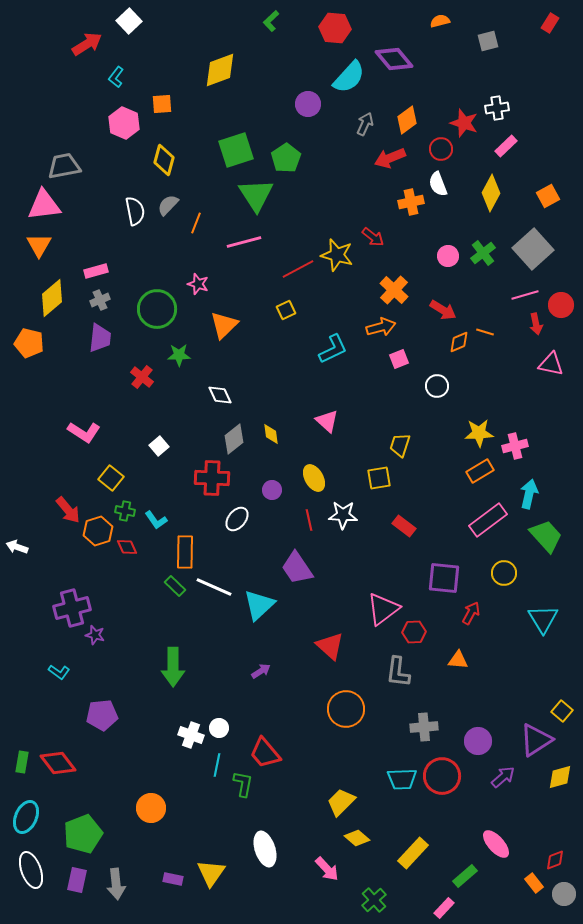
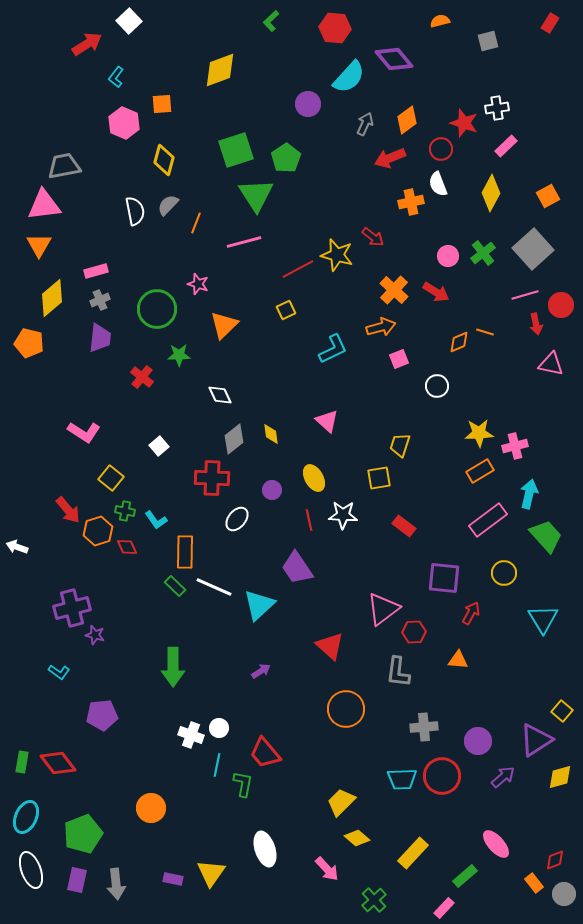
red arrow at (443, 310): moved 7 px left, 18 px up
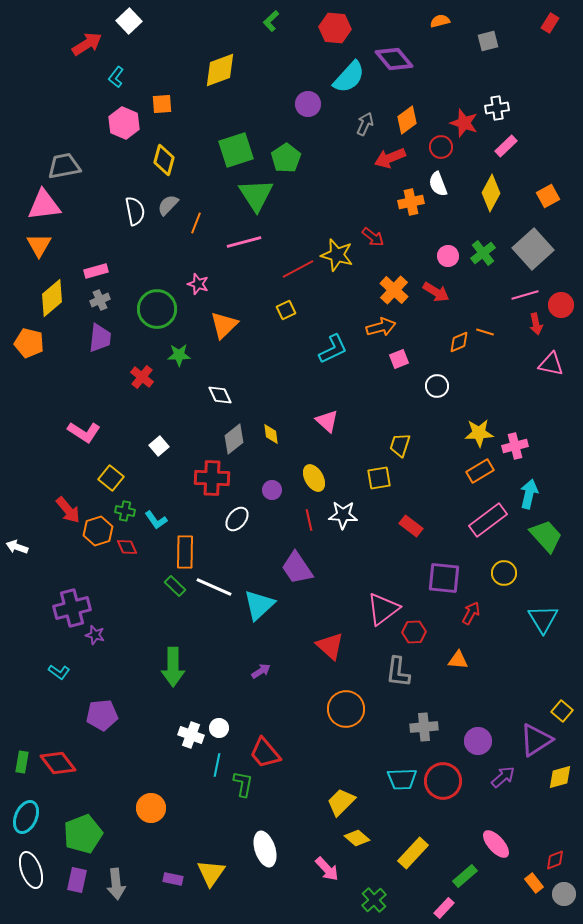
red circle at (441, 149): moved 2 px up
red rectangle at (404, 526): moved 7 px right
red circle at (442, 776): moved 1 px right, 5 px down
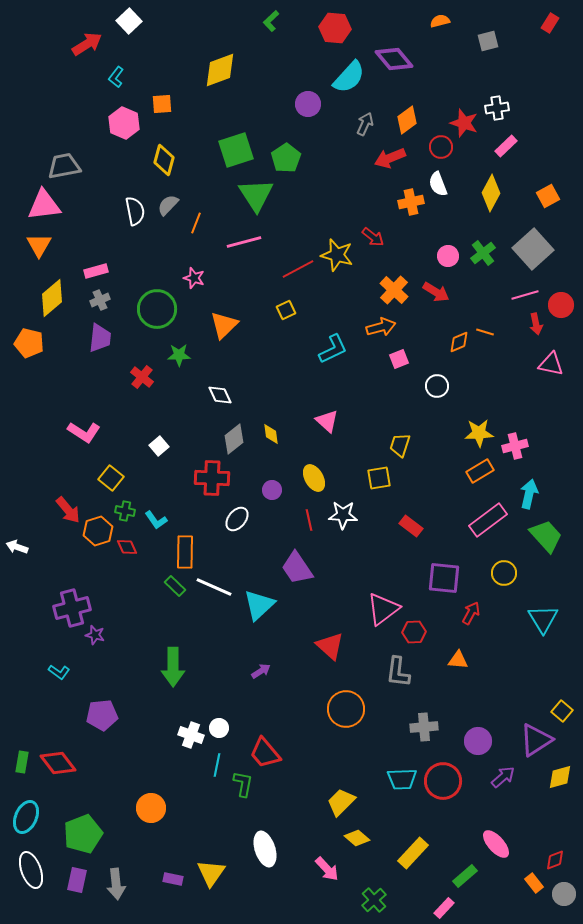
pink star at (198, 284): moved 4 px left, 6 px up
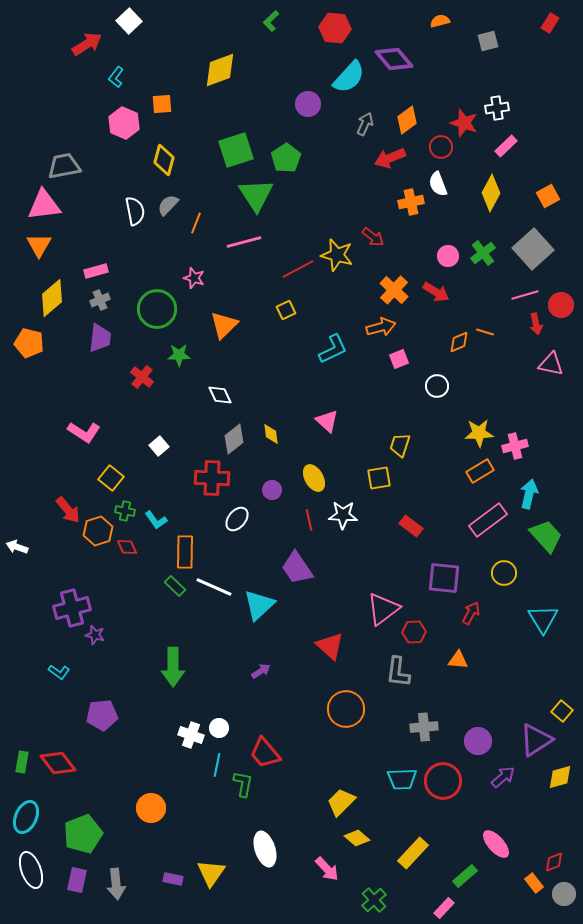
red diamond at (555, 860): moved 1 px left, 2 px down
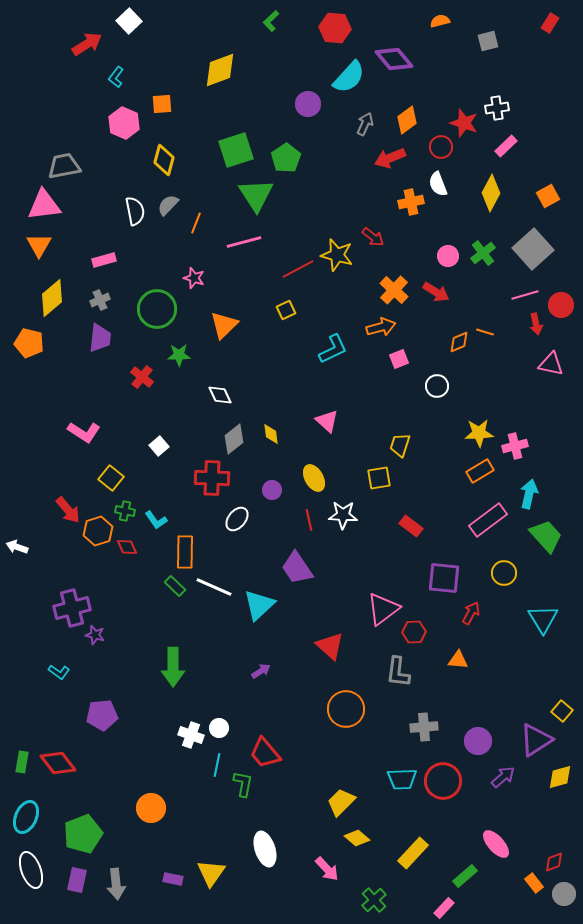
pink rectangle at (96, 271): moved 8 px right, 11 px up
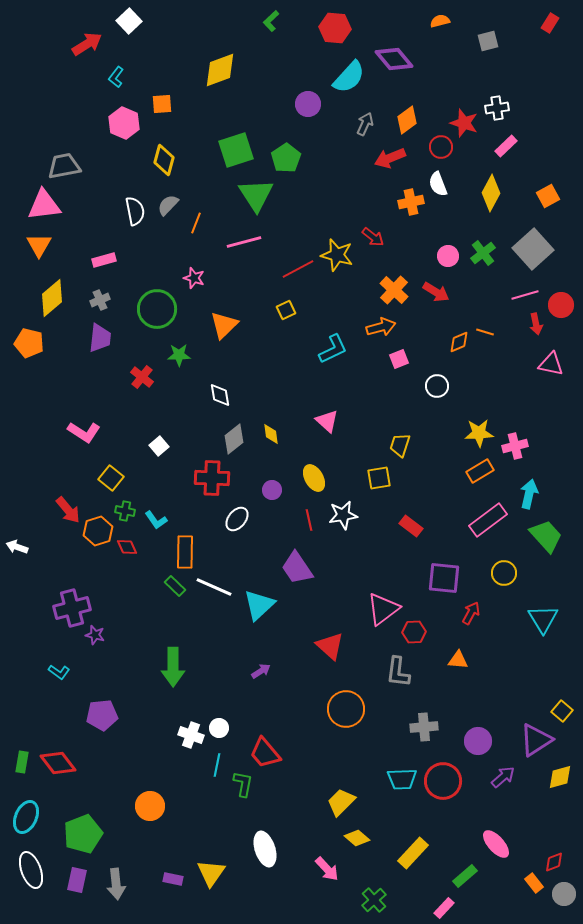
white diamond at (220, 395): rotated 15 degrees clockwise
white star at (343, 515): rotated 12 degrees counterclockwise
orange circle at (151, 808): moved 1 px left, 2 px up
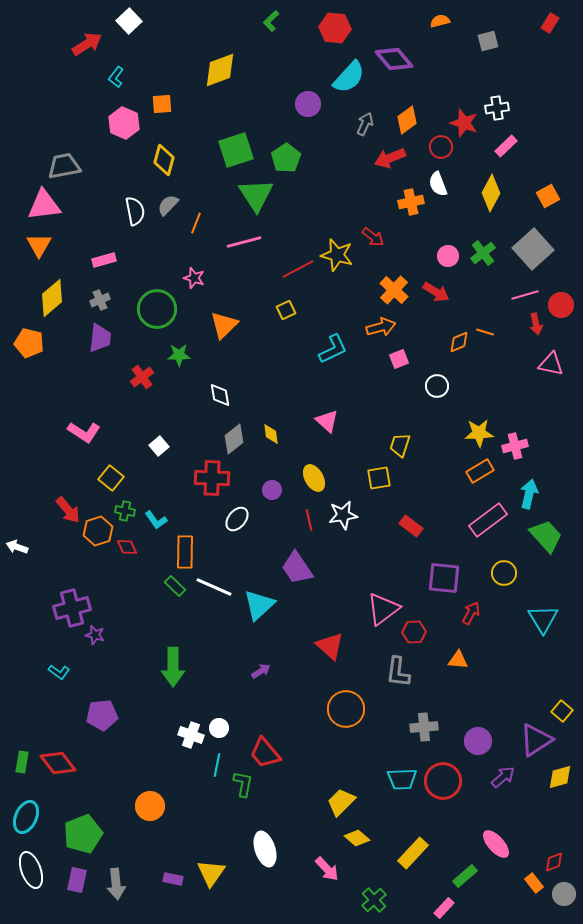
red cross at (142, 377): rotated 15 degrees clockwise
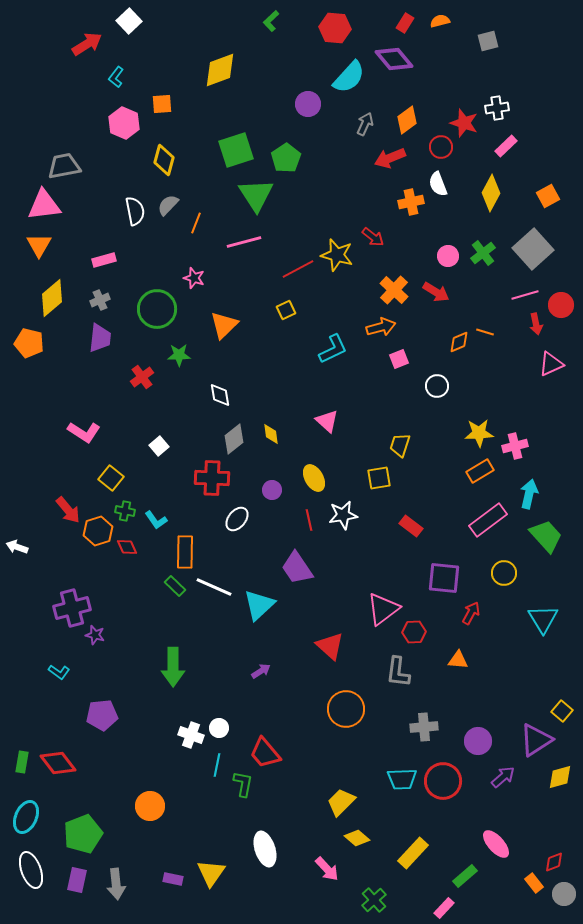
red rectangle at (550, 23): moved 145 px left
pink triangle at (551, 364): rotated 36 degrees counterclockwise
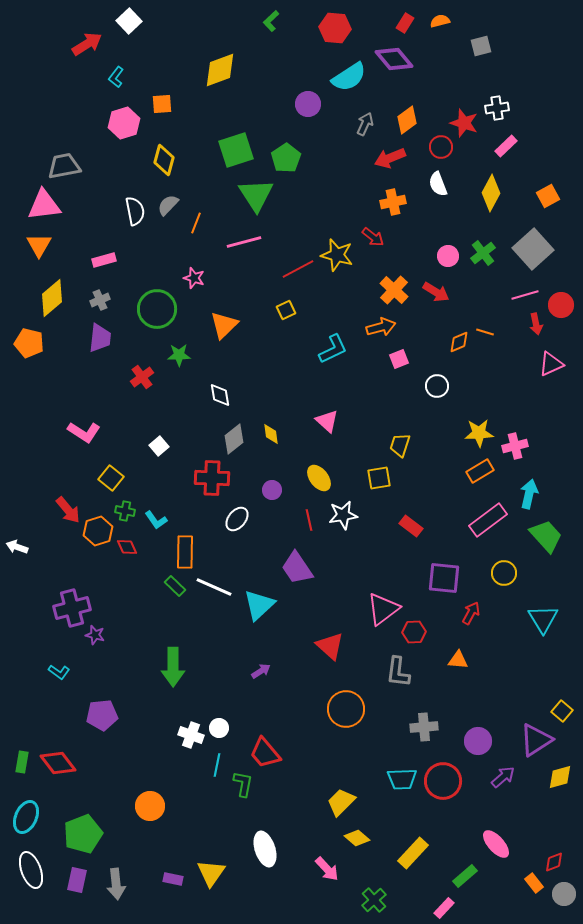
gray square at (488, 41): moved 7 px left, 5 px down
cyan semicircle at (349, 77): rotated 15 degrees clockwise
pink hexagon at (124, 123): rotated 20 degrees clockwise
orange cross at (411, 202): moved 18 px left
yellow ellipse at (314, 478): moved 5 px right; rotated 8 degrees counterclockwise
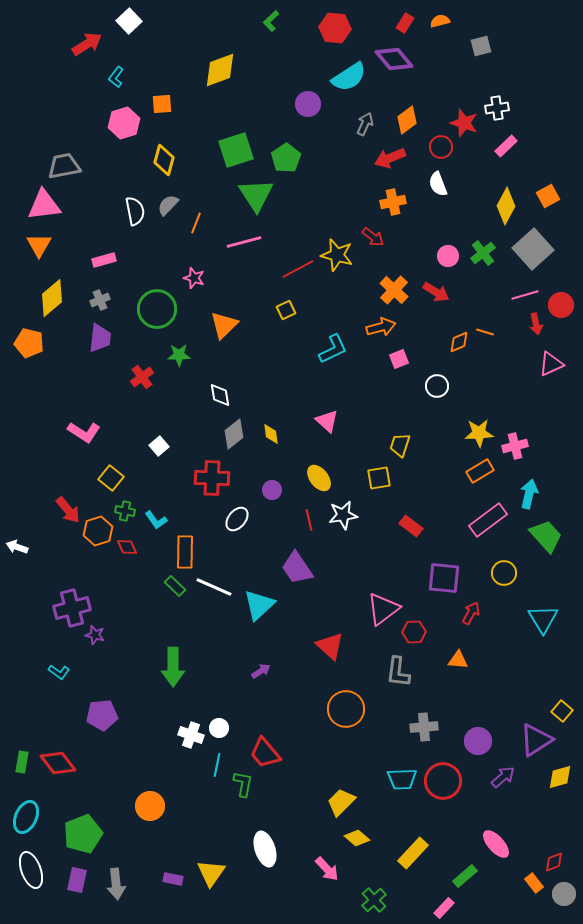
yellow diamond at (491, 193): moved 15 px right, 13 px down
gray diamond at (234, 439): moved 5 px up
